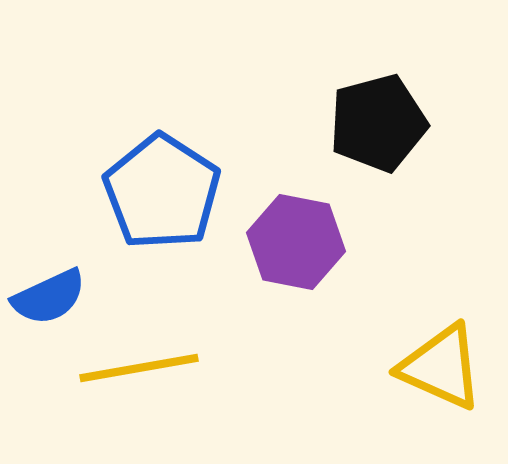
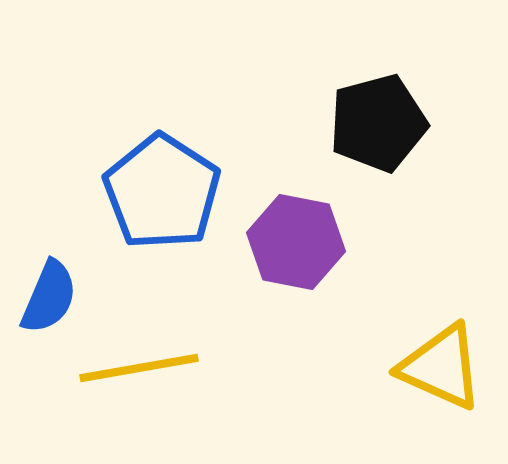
blue semicircle: rotated 42 degrees counterclockwise
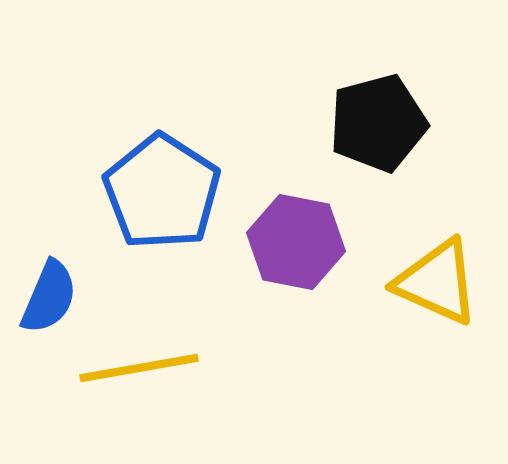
yellow triangle: moved 4 px left, 85 px up
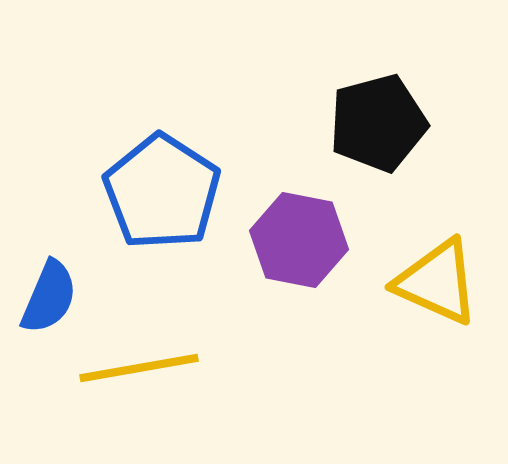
purple hexagon: moved 3 px right, 2 px up
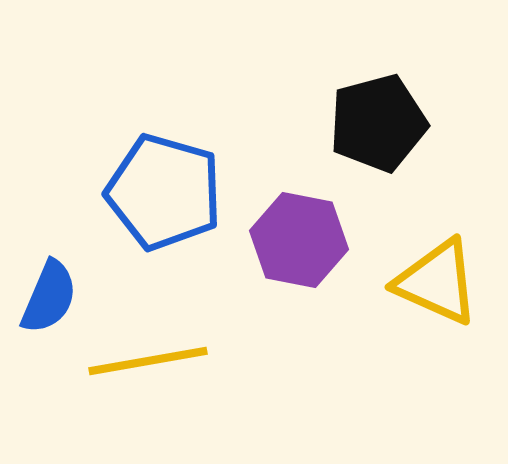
blue pentagon: moved 2 px right; rotated 17 degrees counterclockwise
yellow line: moved 9 px right, 7 px up
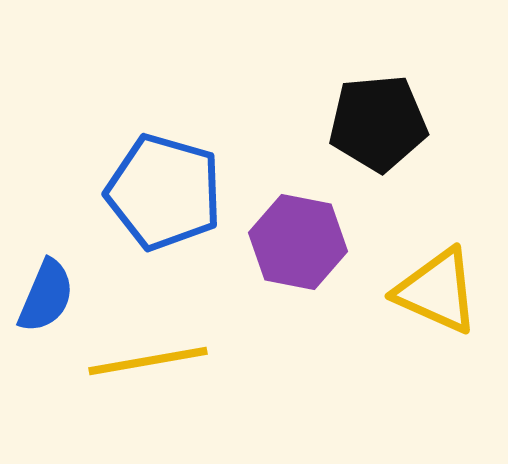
black pentagon: rotated 10 degrees clockwise
purple hexagon: moved 1 px left, 2 px down
yellow triangle: moved 9 px down
blue semicircle: moved 3 px left, 1 px up
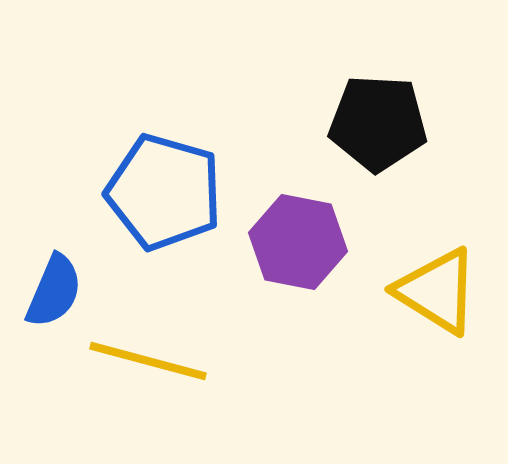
black pentagon: rotated 8 degrees clockwise
yellow triangle: rotated 8 degrees clockwise
blue semicircle: moved 8 px right, 5 px up
yellow line: rotated 25 degrees clockwise
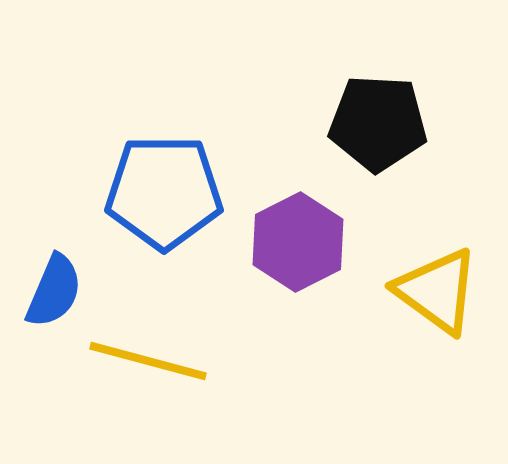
blue pentagon: rotated 16 degrees counterclockwise
purple hexagon: rotated 22 degrees clockwise
yellow triangle: rotated 4 degrees clockwise
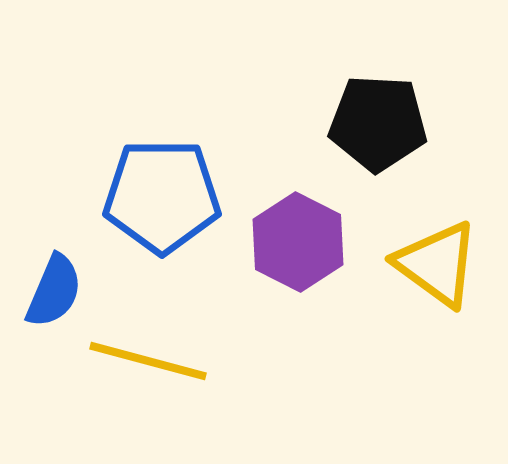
blue pentagon: moved 2 px left, 4 px down
purple hexagon: rotated 6 degrees counterclockwise
yellow triangle: moved 27 px up
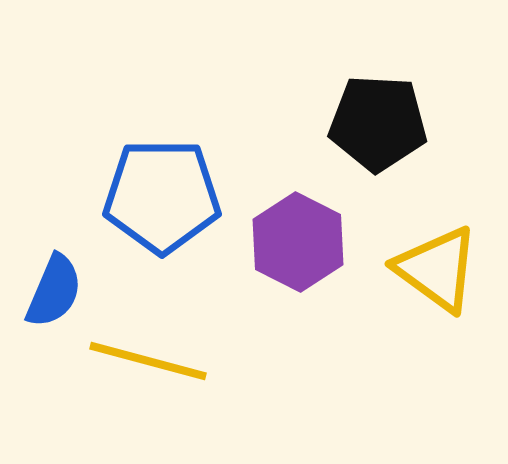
yellow triangle: moved 5 px down
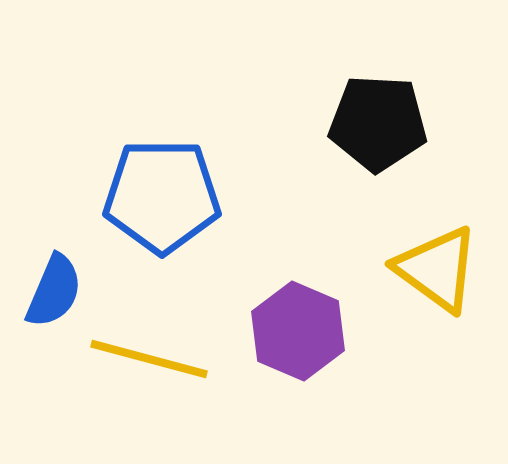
purple hexagon: moved 89 px down; rotated 4 degrees counterclockwise
yellow line: moved 1 px right, 2 px up
